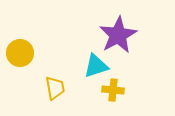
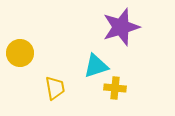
purple star: moved 3 px right, 8 px up; rotated 12 degrees clockwise
yellow cross: moved 2 px right, 2 px up
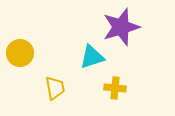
cyan triangle: moved 4 px left, 9 px up
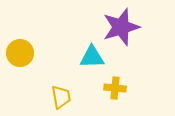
cyan triangle: rotated 16 degrees clockwise
yellow trapezoid: moved 6 px right, 9 px down
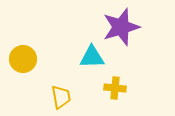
yellow circle: moved 3 px right, 6 px down
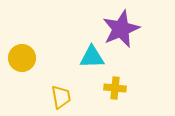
purple star: moved 2 px down; rotated 6 degrees counterclockwise
yellow circle: moved 1 px left, 1 px up
